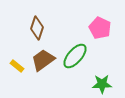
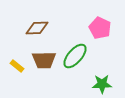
brown diamond: rotated 70 degrees clockwise
brown trapezoid: moved 1 px right; rotated 145 degrees counterclockwise
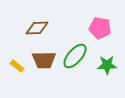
pink pentagon: rotated 15 degrees counterclockwise
green star: moved 5 px right, 19 px up
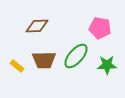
brown diamond: moved 2 px up
green ellipse: moved 1 px right
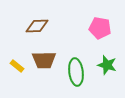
green ellipse: moved 16 px down; rotated 48 degrees counterclockwise
green star: rotated 18 degrees clockwise
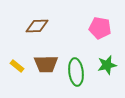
brown trapezoid: moved 2 px right, 4 px down
green star: rotated 30 degrees counterclockwise
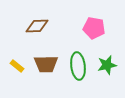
pink pentagon: moved 6 px left
green ellipse: moved 2 px right, 6 px up
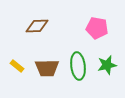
pink pentagon: moved 3 px right
brown trapezoid: moved 1 px right, 4 px down
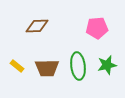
pink pentagon: rotated 15 degrees counterclockwise
